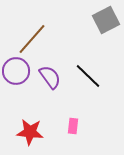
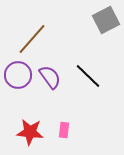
purple circle: moved 2 px right, 4 px down
pink rectangle: moved 9 px left, 4 px down
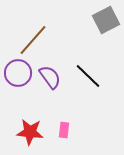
brown line: moved 1 px right, 1 px down
purple circle: moved 2 px up
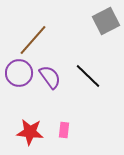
gray square: moved 1 px down
purple circle: moved 1 px right
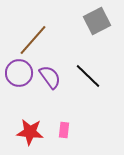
gray square: moved 9 px left
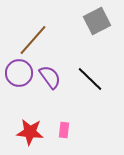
black line: moved 2 px right, 3 px down
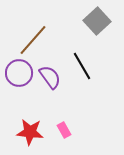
gray square: rotated 16 degrees counterclockwise
black line: moved 8 px left, 13 px up; rotated 16 degrees clockwise
pink rectangle: rotated 35 degrees counterclockwise
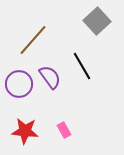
purple circle: moved 11 px down
red star: moved 5 px left, 1 px up
